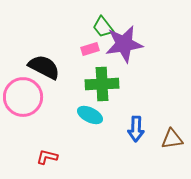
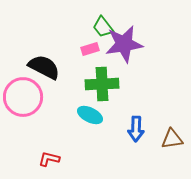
red L-shape: moved 2 px right, 2 px down
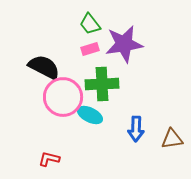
green trapezoid: moved 13 px left, 3 px up
pink circle: moved 40 px right
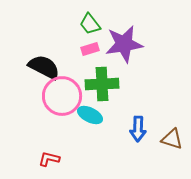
pink circle: moved 1 px left, 1 px up
blue arrow: moved 2 px right
brown triangle: rotated 25 degrees clockwise
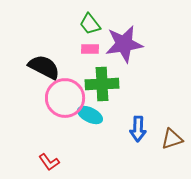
pink rectangle: rotated 18 degrees clockwise
pink circle: moved 3 px right, 2 px down
brown triangle: rotated 35 degrees counterclockwise
red L-shape: moved 3 px down; rotated 140 degrees counterclockwise
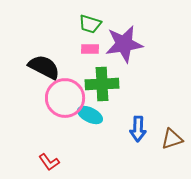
green trapezoid: rotated 35 degrees counterclockwise
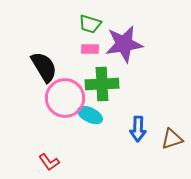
black semicircle: rotated 32 degrees clockwise
